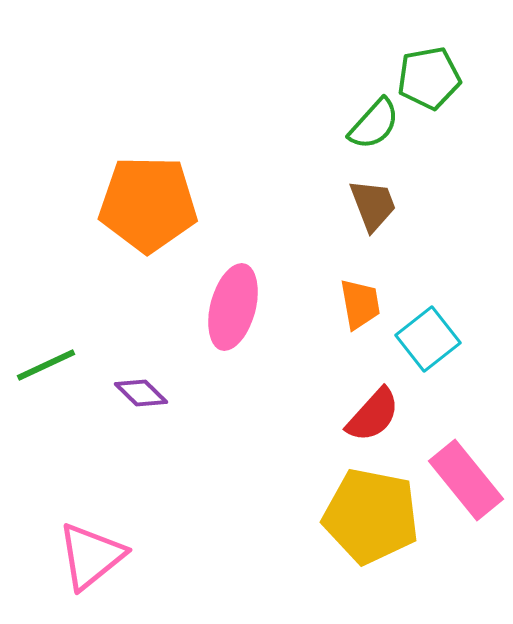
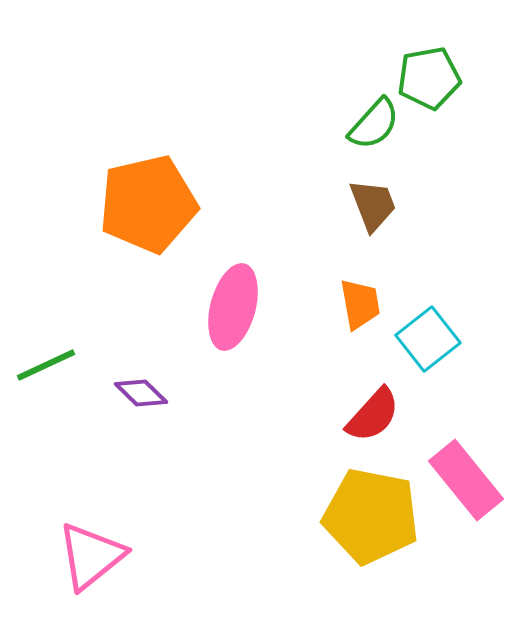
orange pentagon: rotated 14 degrees counterclockwise
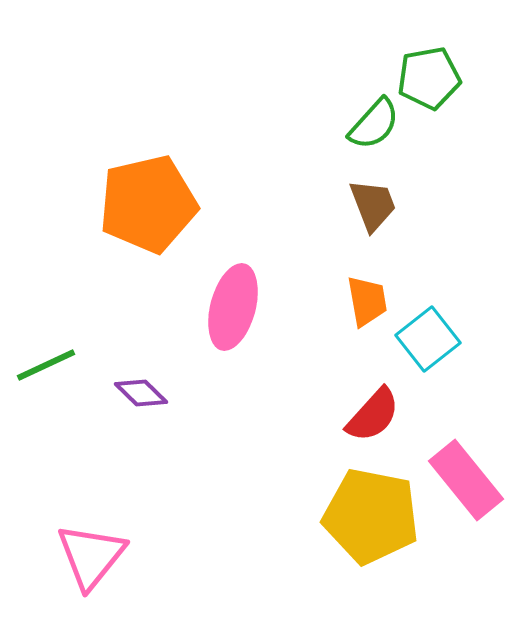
orange trapezoid: moved 7 px right, 3 px up
pink triangle: rotated 12 degrees counterclockwise
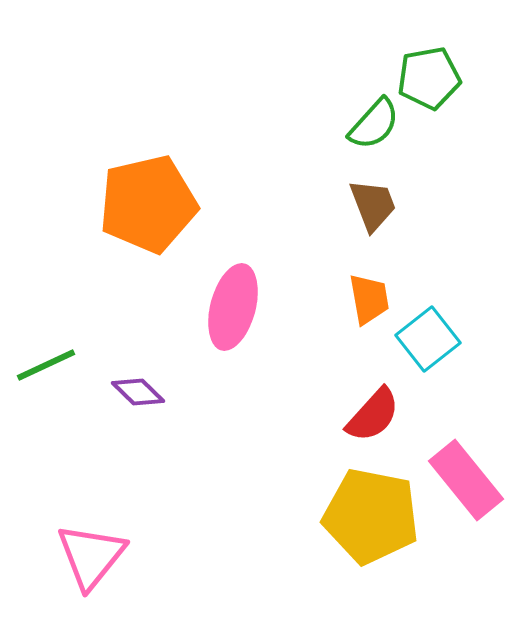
orange trapezoid: moved 2 px right, 2 px up
purple diamond: moved 3 px left, 1 px up
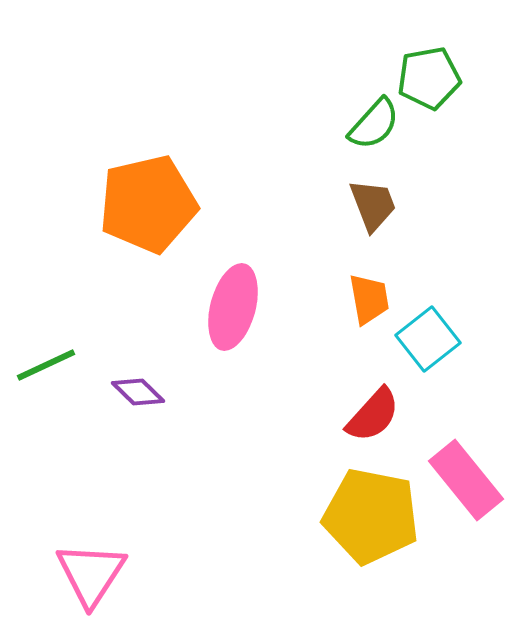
pink triangle: moved 18 px down; rotated 6 degrees counterclockwise
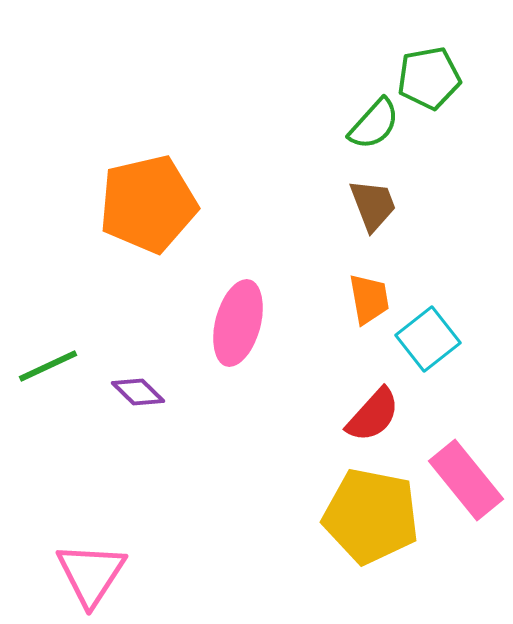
pink ellipse: moved 5 px right, 16 px down
green line: moved 2 px right, 1 px down
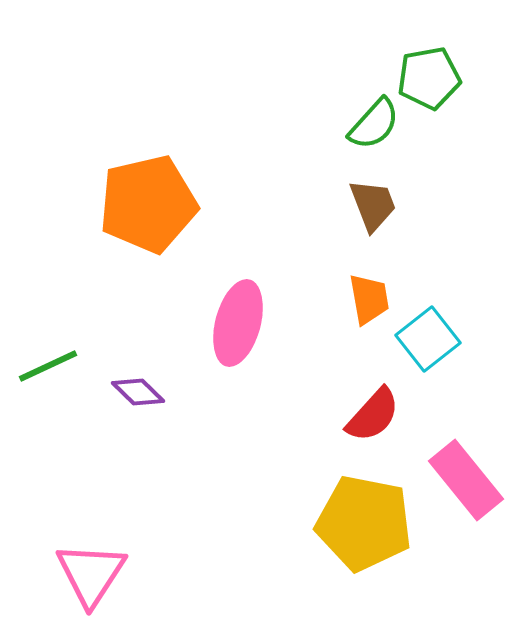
yellow pentagon: moved 7 px left, 7 px down
